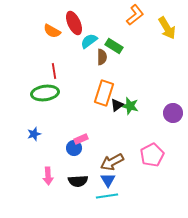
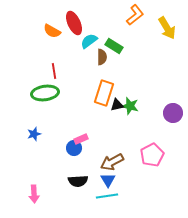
black triangle: rotated 24 degrees clockwise
pink arrow: moved 14 px left, 18 px down
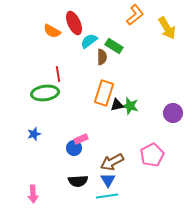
red line: moved 4 px right, 3 px down
pink arrow: moved 1 px left
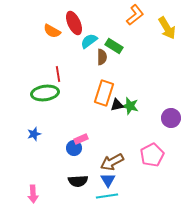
purple circle: moved 2 px left, 5 px down
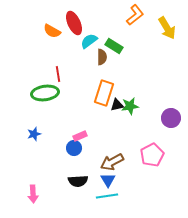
green star: rotated 24 degrees counterclockwise
pink rectangle: moved 1 px left, 3 px up
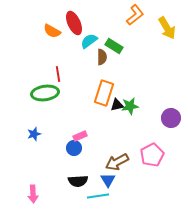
brown arrow: moved 5 px right
cyan line: moved 9 px left
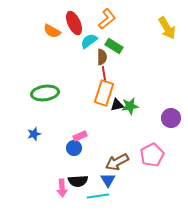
orange L-shape: moved 28 px left, 4 px down
red line: moved 46 px right
pink arrow: moved 29 px right, 6 px up
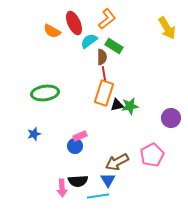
blue circle: moved 1 px right, 2 px up
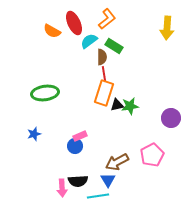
yellow arrow: rotated 35 degrees clockwise
